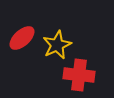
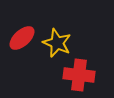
yellow star: moved 2 px up; rotated 24 degrees counterclockwise
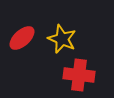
yellow star: moved 5 px right, 4 px up
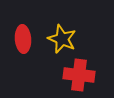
red ellipse: moved 1 px right, 1 px down; rotated 52 degrees counterclockwise
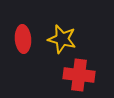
yellow star: rotated 8 degrees counterclockwise
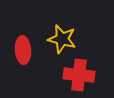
red ellipse: moved 11 px down
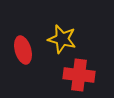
red ellipse: rotated 12 degrees counterclockwise
